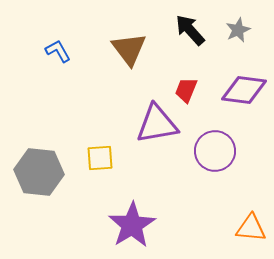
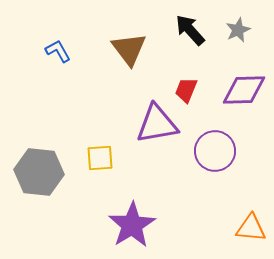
purple diamond: rotated 9 degrees counterclockwise
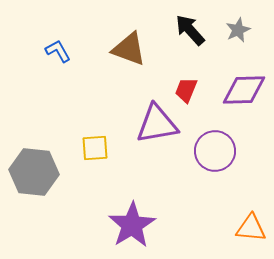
brown triangle: rotated 33 degrees counterclockwise
yellow square: moved 5 px left, 10 px up
gray hexagon: moved 5 px left
